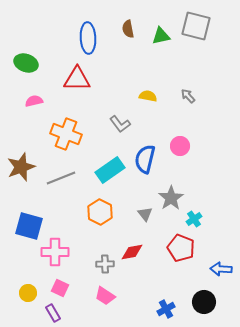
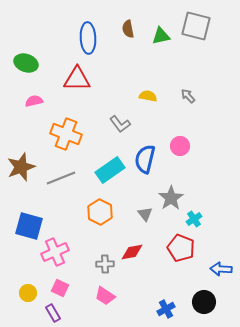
pink cross: rotated 24 degrees counterclockwise
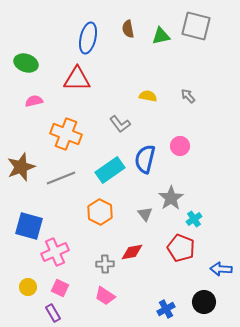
blue ellipse: rotated 16 degrees clockwise
yellow circle: moved 6 px up
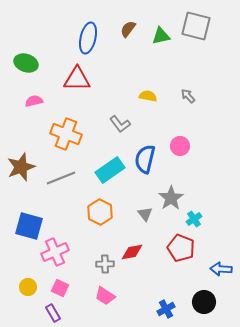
brown semicircle: rotated 48 degrees clockwise
